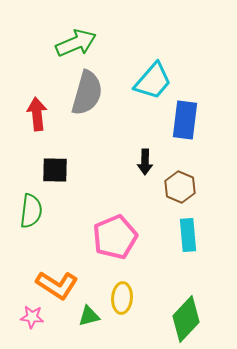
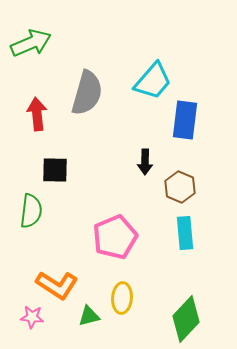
green arrow: moved 45 px left
cyan rectangle: moved 3 px left, 2 px up
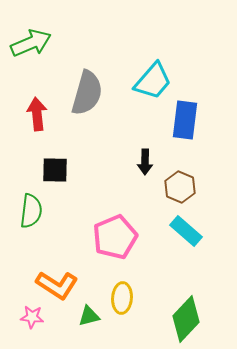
cyan rectangle: moved 1 px right, 2 px up; rotated 44 degrees counterclockwise
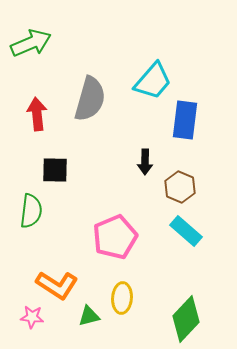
gray semicircle: moved 3 px right, 6 px down
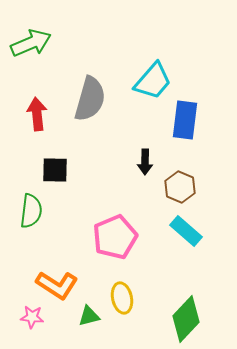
yellow ellipse: rotated 16 degrees counterclockwise
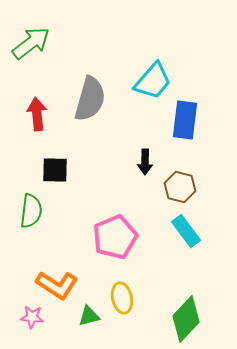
green arrow: rotated 15 degrees counterclockwise
brown hexagon: rotated 8 degrees counterclockwise
cyan rectangle: rotated 12 degrees clockwise
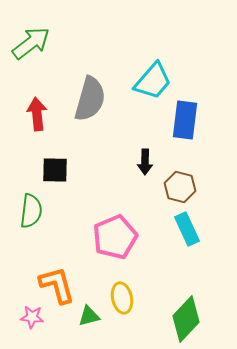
cyan rectangle: moved 1 px right, 2 px up; rotated 12 degrees clockwise
orange L-shape: rotated 138 degrees counterclockwise
